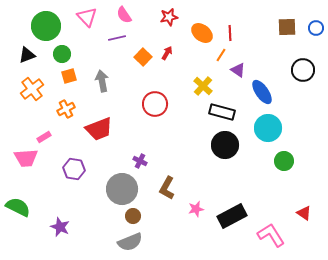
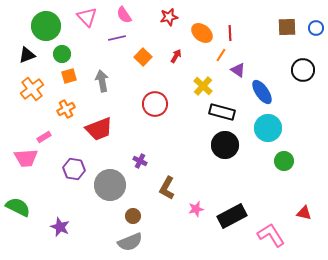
red arrow at (167, 53): moved 9 px right, 3 px down
gray circle at (122, 189): moved 12 px left, 4 px up
red triangle at (304, 213): rotated 21 degrees counterclockwise
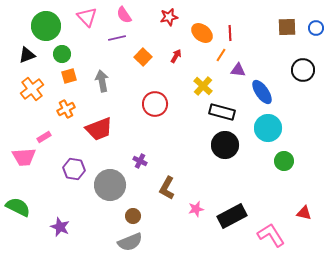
purple triangle at (238, 70): rotated 28 degrees counterclockwise
pink trapezoid at (26, 158): moved 2 px left, 1 px up
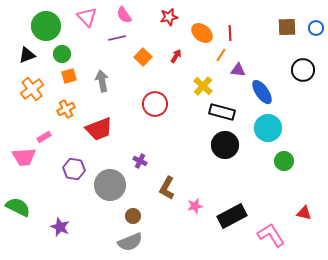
pink star at (196, 209): moved 1 px left, 3 px up
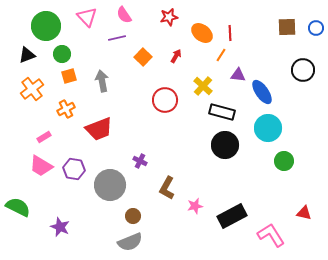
purple triangle at (238, 70): moved 5 px down
red circle at (155, 104): moved 10 px right, 4 px up
pink trapezoid at (24, 157): moved 17 px right, 9 px down; rotated 35 degrees clockwise
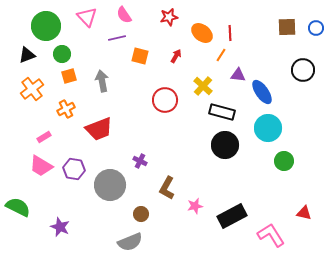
orange square at (143, 57): moved 3 px left, 1 px up; rotated 30 degrees counterclockwise
brown circle at (133, 216): moved 8 px right, 2 px up
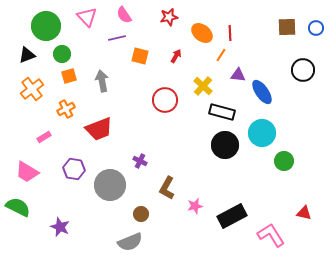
cyan circle at (268, 128): moved 6 px left, 5 px down
pink trapezoid at (41, 166): moved 14 px left, 6 px down
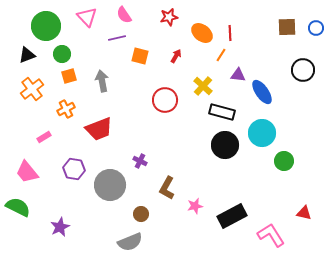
pink trapezoid at (27, 172): rotated 20 degrees clockwise
purple star at (60, 227): rotated 24 degrees clockwise
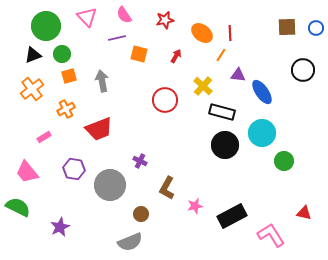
red star at (169, 17): moved 4 px left, 3 px down
black triangle at (27, 55): moved 6 px right
orange square at (140, 56): moved 1 px left, 2 px up
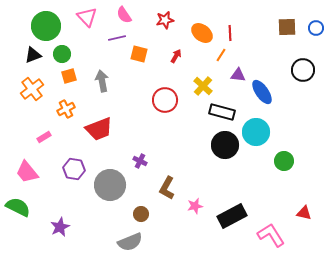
cyan circle at (262, 133): moved 6 px left, 1 px up
